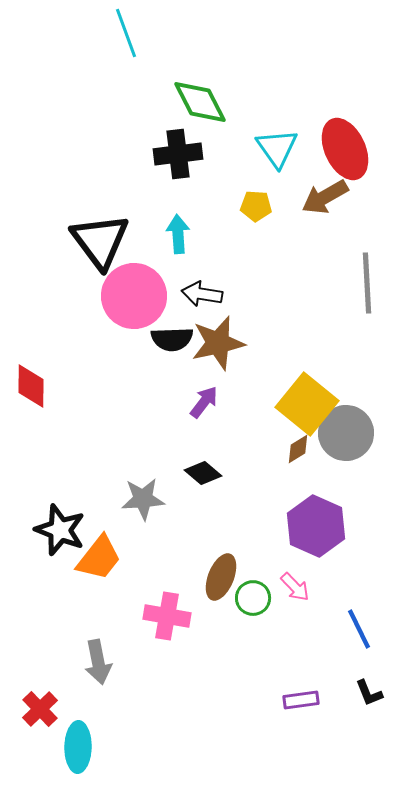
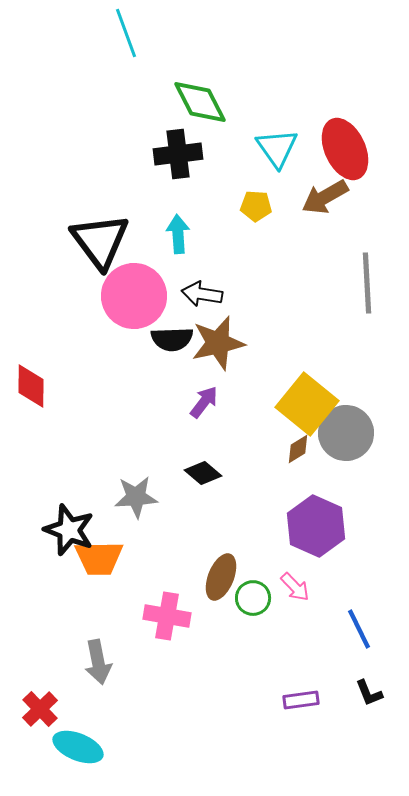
gray star: moved 7 px left, 2 px up
black star: moved 9 px right
orange trapezoid: rotated 51 degrees clockwise
cyan ellipse: rotated 69 degrees counterclockwise
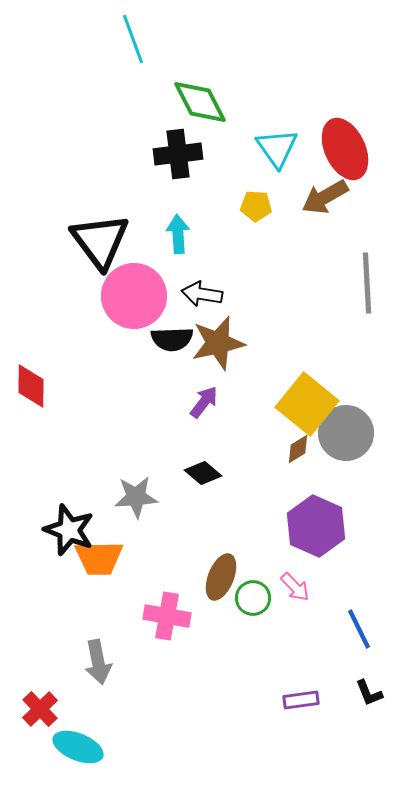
cyan line: moved 7 px right, 6 px down
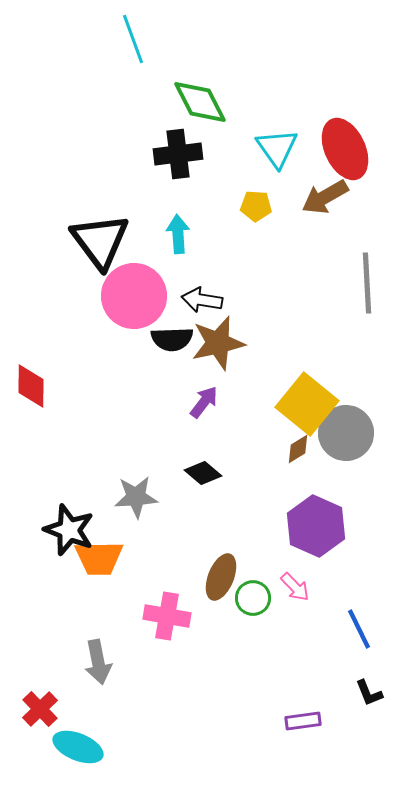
black arrow: moved 6 px down
purple rectangle: moved 2 px right, 21 px down
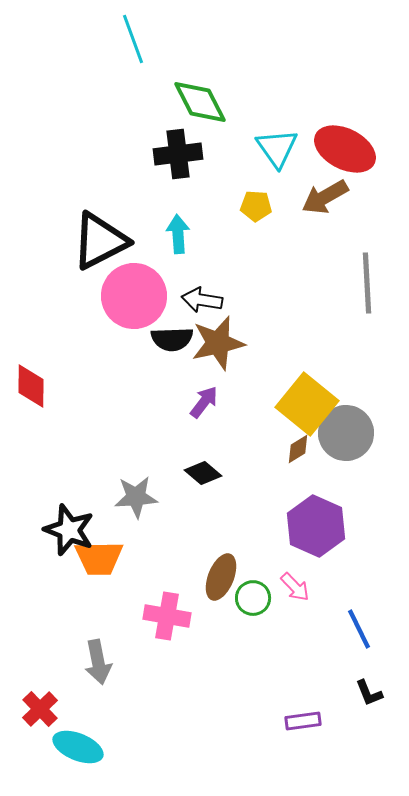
red ellipse: rotated 38 degrees counterclockwise
black triangle: rotated 40 degrees clockwise
